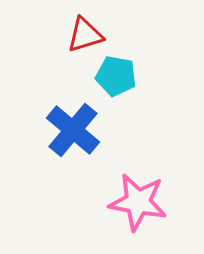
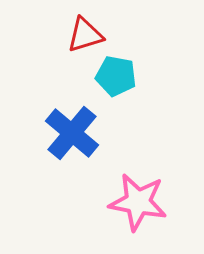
blue cross: moved 1 px left, 3 px down
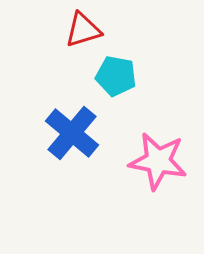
red triangle: moved 2 px left, 5 px up
pink star: moved 20 px right, 41 px up
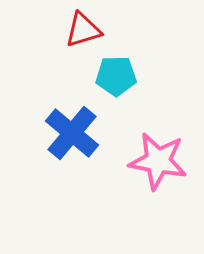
cyan pentagon: rotated 12 degrees counterclockwise
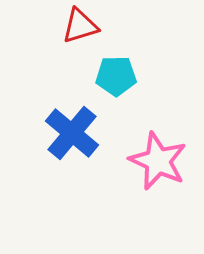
red triangle: moved 3 px left, 4 px up
pink star: rotated 14 degrees clockwise
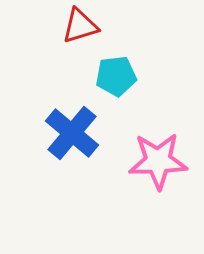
cyan pentagon: rotated 6 degrees counterclockwise
pink star: rotated 26 degrees counterclockwise
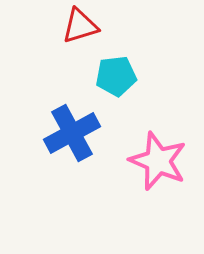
blue cross: rotated 22 degrees clockwise
pink star: rotated 24 degrees clockwise
